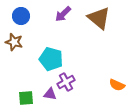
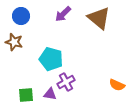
green square: moved 3 px up
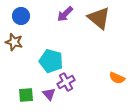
purple arrow: moved 2 px right
cyan pentagon: moved 2 px down
orange semicircle: moved 7 px up
purple triangle: moved 1 px left; rotated 40 degrees clockwise
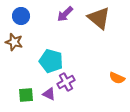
purple triangle: rotated 24 degrees counterclockwise
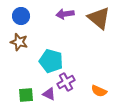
purple arrow: rotated 36 degrees clockwise
brown star: moved 5 px right
orange semicircle: moved 18 px left, 13 px down
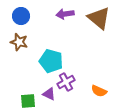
green square: moved 2 px right, 6 px down
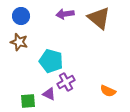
orange semicircle: moved 9 px right
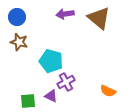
blue circle: moved 4 px left, 1 px down
purple triangle: moved 2 px right, 2 px down
